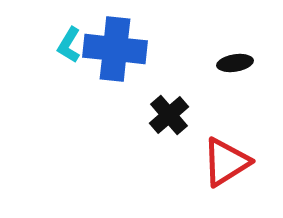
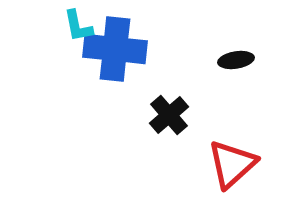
cyan L-shape: moved 9 px right, 19 px up; rotated 42 degrees counterclockwise
black ellipse: moved 1 px right, 3 px up
red triangle: moved 6 px right, 2 px down; rotated 10 degrees counterclockwise
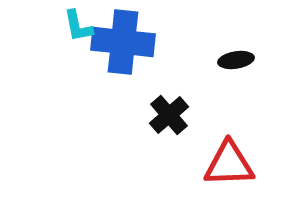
blue cross: moved 8 px right, 7 px up
red triangle: moved 3 px left; rotated 40 degrees clockwise
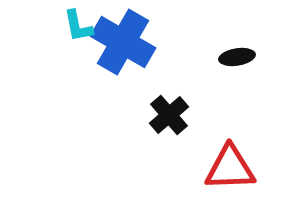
blue cross: rotated 24 degrees clockwise
black ellipse: moved 1 px right, 3 px up
red triangle: moved 1 px right, 4 px down
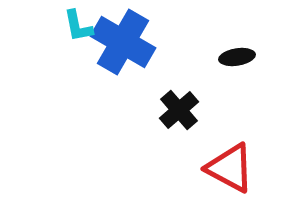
black cross: moved 10 px right, 5 px up
red triangle: rotated 30 degrees clockwise
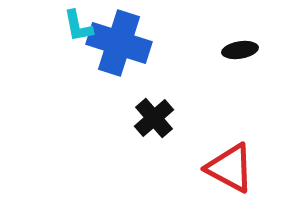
blue cross: moved 4 px left, 1 px down; rotated 12 degrees counterclockwise
black ellipse: moved 3 px right, 7 px up
black cross: moved 25 px left, 8 px down
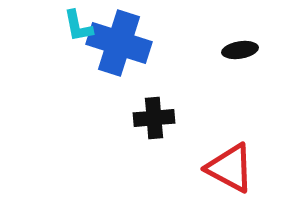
black cross: rotated 36 degrees clockwise
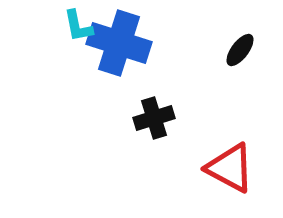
black ellipse: rotated 44 degrees counterclockwise
black cross: rotated 12 degrees counterclockwise
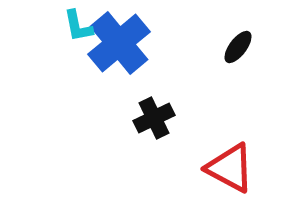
blue cross: rotated 32 degrees clockwise
black ellipse: moved 2 px left, 3 px up
black cross: rotated 9 degrees counterclockwise
